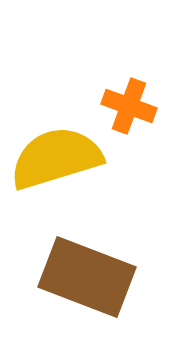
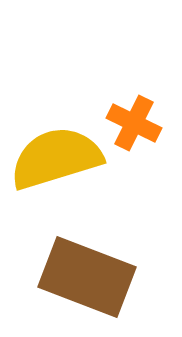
orange cross: moved 5 px right, 17 px down; rotated 6 degrees clockwise
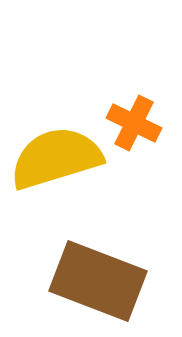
brown rectangle: moved 11 px right, 4 px down
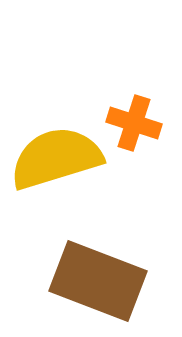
orange cross: rotated 8 degrees counterclockwise
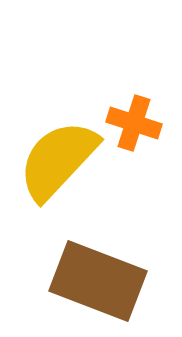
yellow semicircle: moved 2 px right, 2 px down; rotated 30 degrees counterclockwise
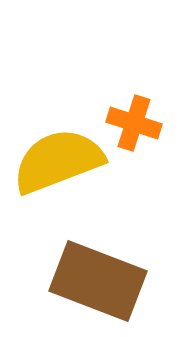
yellow semicircle: moved 1 px down; rotated 26 degrees clockwise
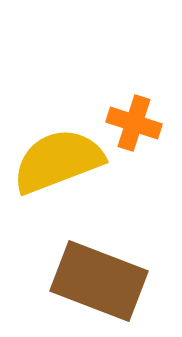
brown rectangle: moved 1 px right
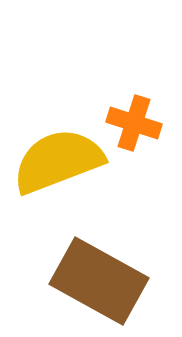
brown rectangle: rotated 8 degrees clockwise
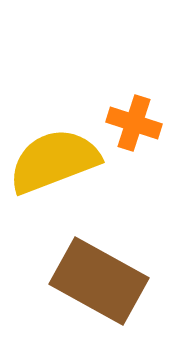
yellow semicircle: moved 4 px left
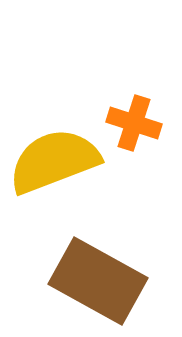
brown rectangle: moved 1 px left
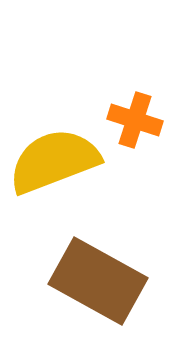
orange cross: moved 1 px right, 3 px up
